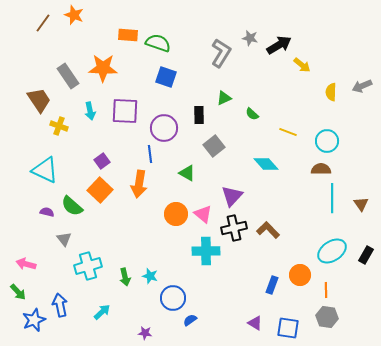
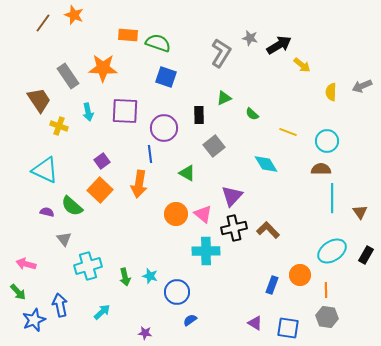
cyan arrow at (90, 111): moved 2 px left, 1 px down
cyan diamond at (266, 164): rotated 10 degrees clockwise
brown triangle at (361, 204): moved 1 px left, 8 px down
blue circle at (173, 298): moved 4 px right, 6 px up
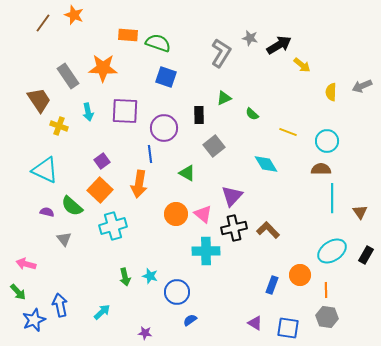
cyan cross at (88, 266): moved 25 px right, 40 px up
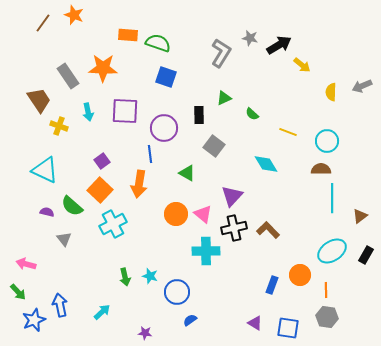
gray square at (214, 146): rotated 15 degrees counterclockwise
brown triangle at (360, 212): moved 4 px down; rotated 28 degrees clockwise
cyan cross at (113, 226): moved 2 px up; rotated 12 degrees counterclockwise
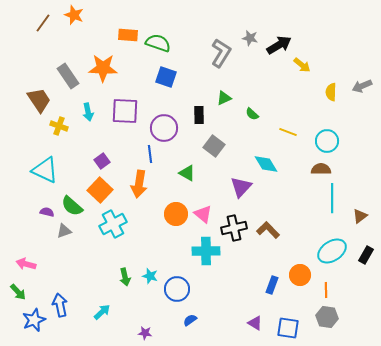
purple triangle at (232, 196): moved 9 px right, 9 px up
gray triangle at (64, 239): moved 8 px up; rotated 49 degrees clockwise
blue circle at (177, 292): moved 3 px up
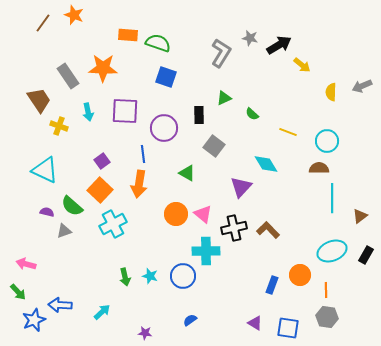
blue line at (150, 154): moved 7 px left
brown semicircle at (321, 169): moved 2 px left, 1 px up
cyan ellipse at (332, 251): rotated 12 degrees clockwise
blue circle at (177, 289): moved 6 px right, 13 px up
blue arrow at (60, 305): rotated 75 degrees counterclockwise
